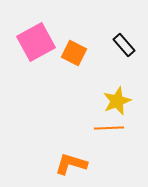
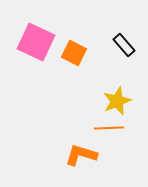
pink square: rotated 36 degrees counterclockwise
orange L-shape: moved 10 px right, 9 px up
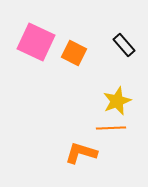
orange line: moved 2 px right
orange L-shape: moved 2 px up
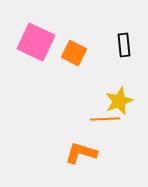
black rectangle: rotated 35 degrees clockwise
yellow star: moved 2 px right
orange line: moved 6 px left, 9 px up
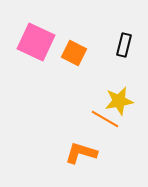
black rectangle: rotated 20 degrees clockwise
yellow star: rotated 12 degrees clockwise
orange line: rotated 32 degrees clockwise
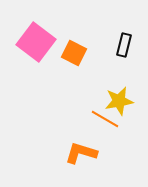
pink square: rotated 12 degrees clockwise
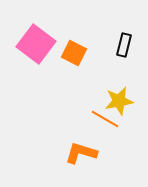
pink square: moved 2 px down
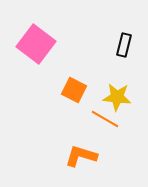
orange square: moved 37 px down
yellow star: moved 2 px left, 4 px up; rotated 16 degrees clockwise
orange L-shape: moved 3 px down
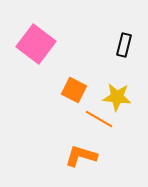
orange line: moved 6 px left
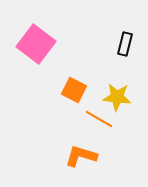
black rectangle: moved 1 px right, 1 px up
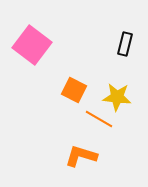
pink square: moved 4 px left, 1 px down
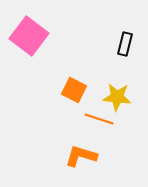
pink square: moved 3 px left, 9 px up
orange line: rotated 12 degrees counterclockwise
